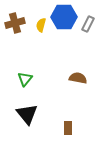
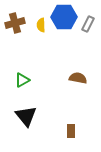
yellow semicircle: rotated 16 degrees counterclockwise
green triangle: moved 3 px left, 1 px down; rotated 21 degrees clockwise
black triangle: moved 1 px left, 2 px down
brown rectangle: moved 3 px right, 3 px down
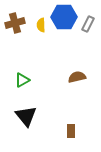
brown semicircle: moved 1 px left, 1 px up; rotated 24 degrees counterclockwise
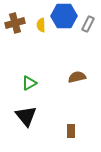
blue hexagon: moved 1 px up
green triangle: moved 7 px right, 3 px down
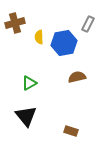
blue hexagon: moved 27 px down; rotated 10 degrees counterclockwise
yellow semicircle: moved 2 px left, 12 px down
brown rectangle: rotated 72 degrees counterclockwise
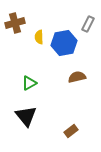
brown rectangle: rotated 56 degrees counterclockwise
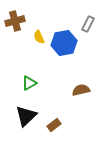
brown cross: moved 2 px up
yellow semicircle: rotated 24 degrees counterclockwise
brown semicircle: moved 4 px right, 13 px down
black triangle: rotated 25 degrees clockwise
brown rectangle: moved 17 px left, 6 px up
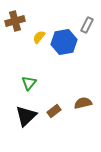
gray rectangle: moved 1 px left, 1 px down
yellow semicircle: rotated 64 degrees clockwise
blue hexagon: moved 1 px up
green triangle: rotated 21 degrees counterclockwise
brown semicircle: moved 2 px right, 13 px down
brown rectangle: moved 14 px up
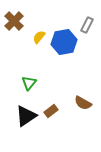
brown cross: moved 1 px left; rotated 30 degrees counterclockwise
brown semicircle: rotated 138 degrees counterclockwise
brown rectangle: moved 3 px left
black triangle: rotated 10 degrees clockwise
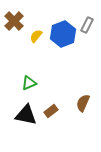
yellow semicircle: moved 3 px left, 1 px up
blue hexagon: moved 1 px left, 8 px up; rotated 10 degrees counterclockwise
green triangle: rotated 28 degrees clockwise
brown semicircle: rotated 84 degrees clockwise
black triangle: moved 1 px up; rotated 45 degrees clockwise
